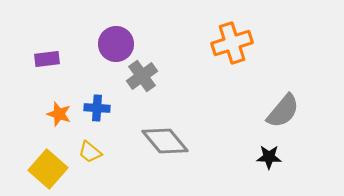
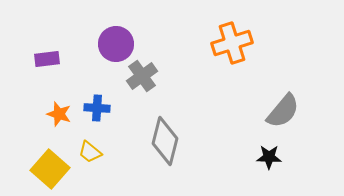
gray diamond: rotated 54 degrees clockwise
yellow square: moved 2 px right
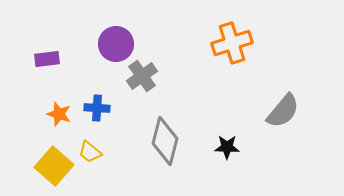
black star: moved 42 px left, 10 px up
yellow square: moved 4 px right, 3 px up
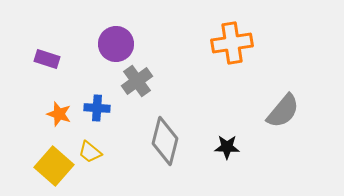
orange cross: rotated 9 degrees clockwise
purple rectangle: rotated 25 degrees clockwise
gray cross: moved 5 px left, 5 px down
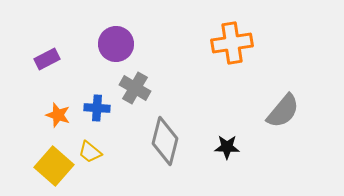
purple rectangle: rotated 45 degrees counterclockwise
gray cross: moved 2 px left, 7 px down; rotated 24 degrees counterclockwise
orange star: moved 1 px left, 1 px down
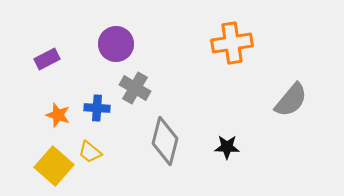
gray semicircle: moved 8 px right, 11 px up
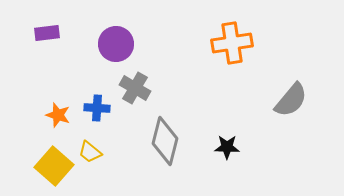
purple rectangle: moved 26 px up; rotated 20 degrees clockwise
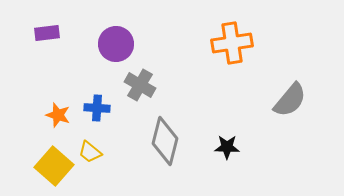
gray cross: moved 5 px right, 3 px up
gray semicircle: moved 1 px left
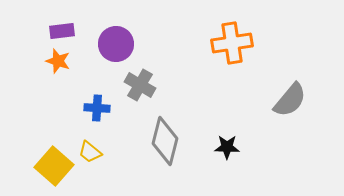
purple rectangle: moved 15 px right, 2 px up
orange star: moved 54 px up
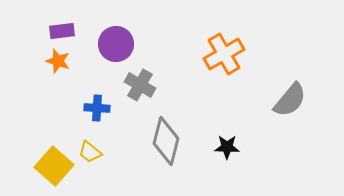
orange cross: moved 8 px left, 11 px down; rotated 21 degrees counterclockwise
gray diamond: moved 1 px right
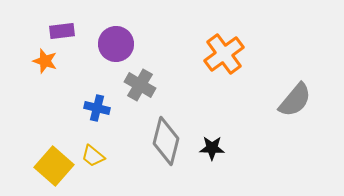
orange cross: rotated 6 degrees counterclockwise
orange star: moved 13 px left
gray semicircle: moved 5 px right
blue cross: rotated 10 degrees clockwise
black star: moved 15 px left, 1 px down
yellow trapezoid: moved 3 px right, 4 px down
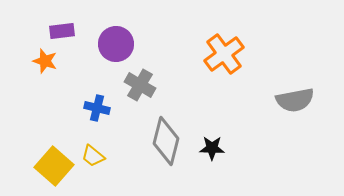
gray semicircle: rotated 39 degrees clockwise
